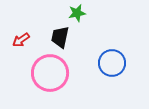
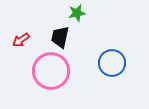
pink circle: moved 1 px right, 2 px up
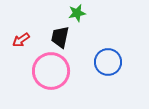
blue circle: moved 4 px left, 1 px up
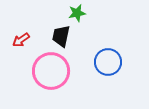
black trapezoid: moved 1 px right, 1 px up
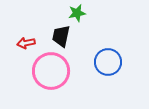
red arrow: moved 5 px right, 3 px down; rotated 24 degrees clockwise
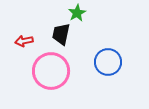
green star: rotated 18 degrees counterclockwise
black trapezoid: moved 2 px up
red arrow: moved 2 px left, 2 px up
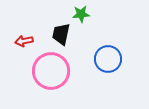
green star: moved 4 px right, 1 px down; rotated 24 degrees clockwise
blue circle: moved 3 px up
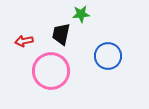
blue circle: moved 3 px up
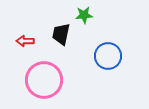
green star: moved 3 px right, 1 px down
red arrow: moved 1 px right; rotated 12 degrees clockwise
pink circle: moved 7 px left, 9 px down
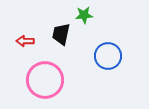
pink circle: moved 1 px right
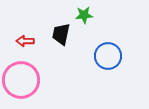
pink circle: moved 24 px left
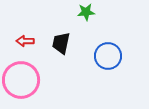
green star: moved 2 px right, 3 px up
black trapezoid: moved 9 px down
